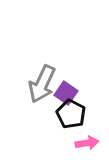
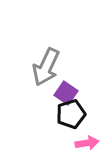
gray arrow: moved 4 px right, 17 px up
black pentagon: rotated 28 degrees clockwise
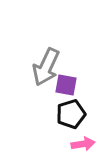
purple square: moved 8 px up; rotated 25 degrees counterclockwise
pink arrow: moved 4 px left, 1 px down
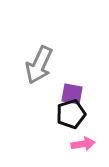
gray arrow: moved 7 px left, 2 px up
purple square: moved 6 px right, 9 px down
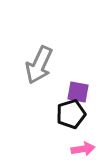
purple square: moved 6 px right, 2 px up
pink arrow: moved 5 px down
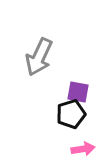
gray arrow: moved 8 px up
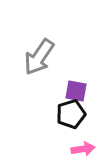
gray arrow: rotated 9 degrees clockwise
purple square: moved 2 px left, 1 px up
